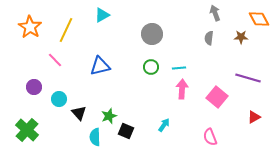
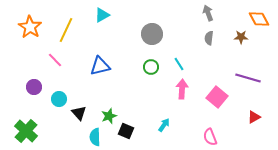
gray arrow: moved 7 px left
cyan line: moved 4 px up; rotated 64 degrees clockwise
green cross: moved 1 px left, 1 px down
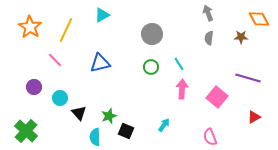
blue triangle: moved 3 px up
cyan circle: moved 1 px right, 1 px up
